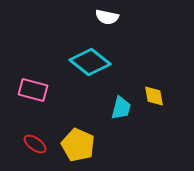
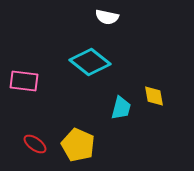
pink rectangle: moved 9 px left, 9 px up; rotated 8 degrees counterclockwise
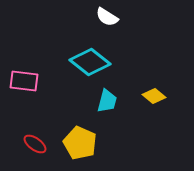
white semicircle: rotated 20 degrees clockwise
yellow diamond: rotated 40 degrees counterclockwise
cyan trapezoid: moved 14 px left, 7 px up
yellow pentagon: moved 2 px right, 2 px up
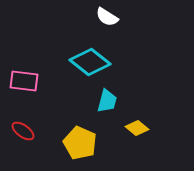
yellow diamond: moved 17 px left, 32 px down
red ellipse: moved 12 px left, 13 px up
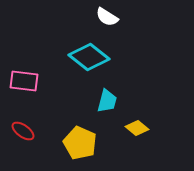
cyan diamond: moved 1 px left, 5 px up
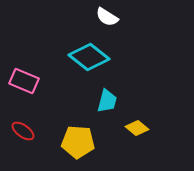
pink rectangle: rotated 16 degrees clockwise
yellow pentagon: moved 2 px left, 1 px up; rotated 20 degrees counterclockwise
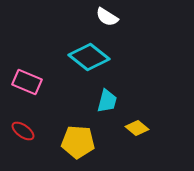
pink rectangle: moved 3 px right, 1 px down
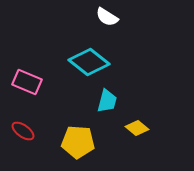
cyan diamond: moved 5 px down
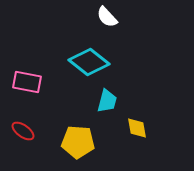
white semicircle: rotated 15 degrees clockwise
pink rectangle: rotated 12 degrees counterclockwise
yellow diamond: rotated 40 degrees clockwise
